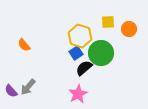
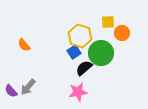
orange circle: moved 7 px left, 4 px down
blue square: moved 2 px left, 1 px up
pink star: moved 2 px up; rotated 18 degrees clockwise
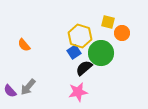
yellow square: rotated 16 degrees clockwise
purple semicircle: moved 1 px left
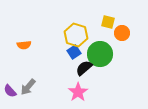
yellow hexagon: moved 4 px left, 1 px up
orange semicircle: rotated 56 degrees counterclockwise
green circle: moved 1 px left, 1 px down
pink star: rotated 24 degrees counterclockwise
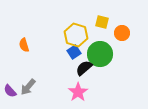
yellow square: moved 6 px left
orange semicircle: rotated 80 degrees clockwise
